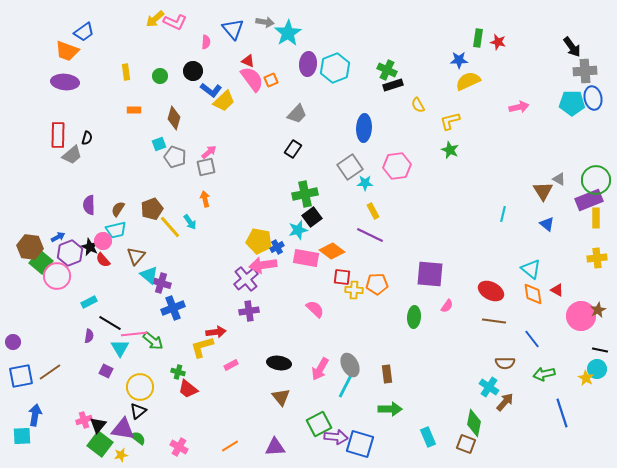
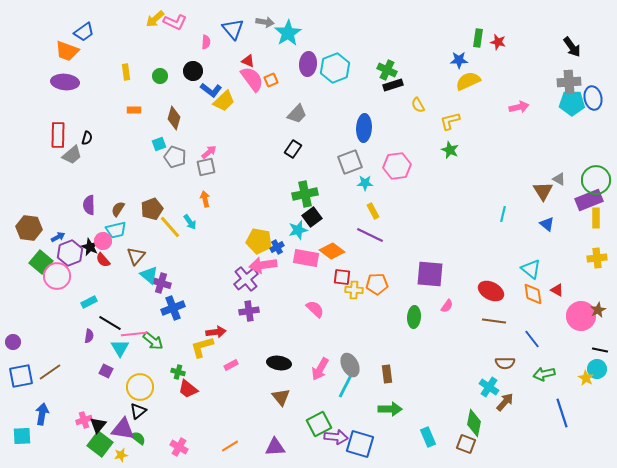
gray cross at (585, 71): moved 16 px left, 11 px down
gray square at (350, 167): moved 5 px up; rotated 15 degrees clockwise
brown hexagon at (30, 247): moved 1 px left, 19 px up
blue arrow at (35, 415): moved 7 px right, 1 px up
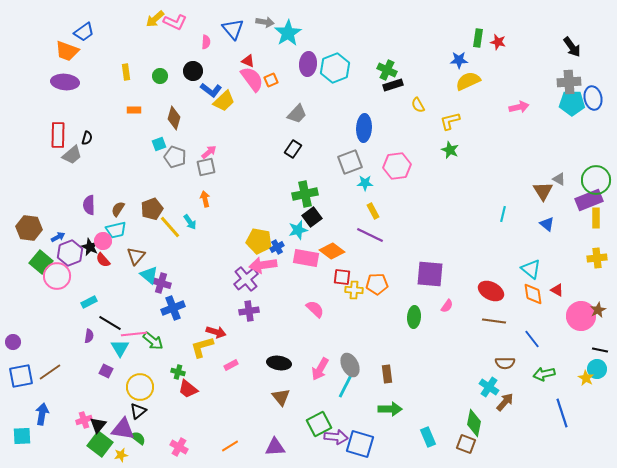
red arrow at (216, 332): rotated 24 degrees clockwise
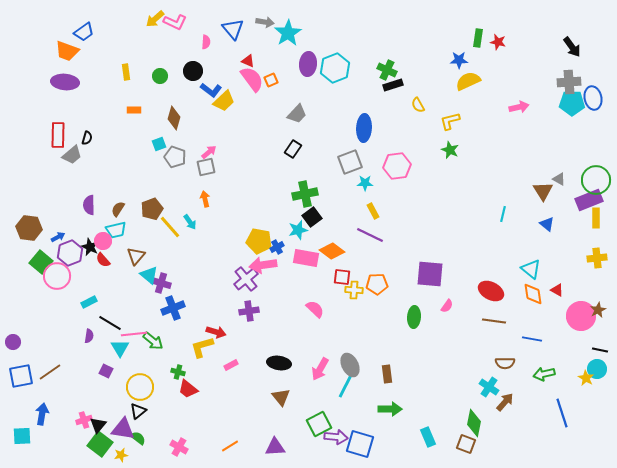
blue line at (532, 339): rotated 42 degrees counterclockwise
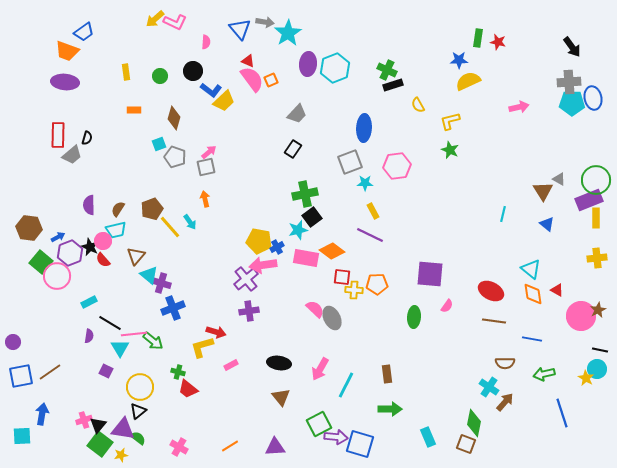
blue triangle at (233, 29): moved 7 px right
gray ellipse at (350, 365): moved 18 px left, 47 px up
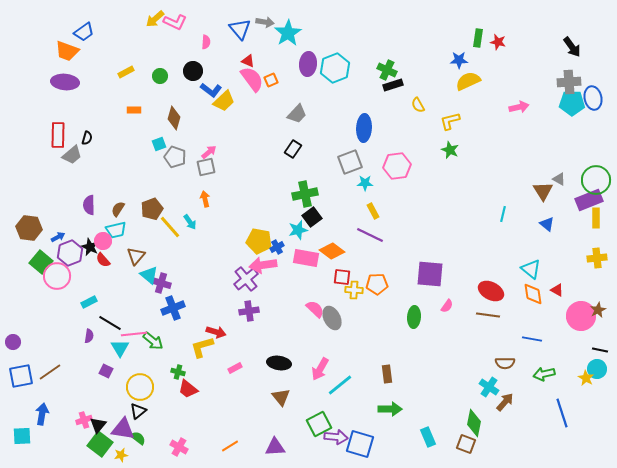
yellow rectangle at (126, 72): rotated 70 degrees clockwise
brown line at (494, 321): moved 6 px left, 6 px up
pink rectangle at (231, 365): moved 4 px right, 3 px down
cyan line at (346, 385): moved 6 px left; rotated 24 degrees clockwise
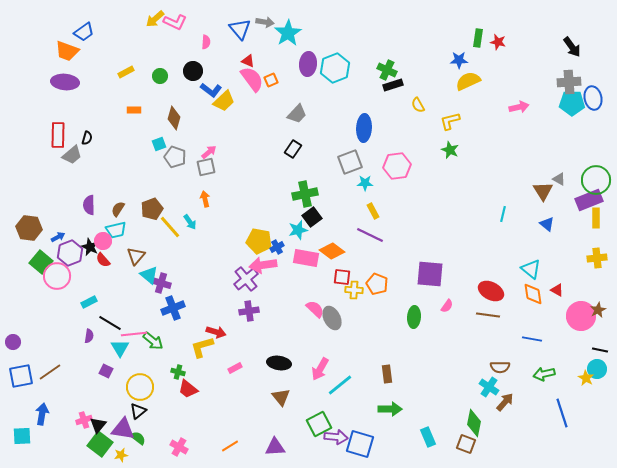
orange pentagon at (377, 284): rotated 25 degrees clockwise
brown semicircle at (505, 363): moved 5 px left, 4 px down
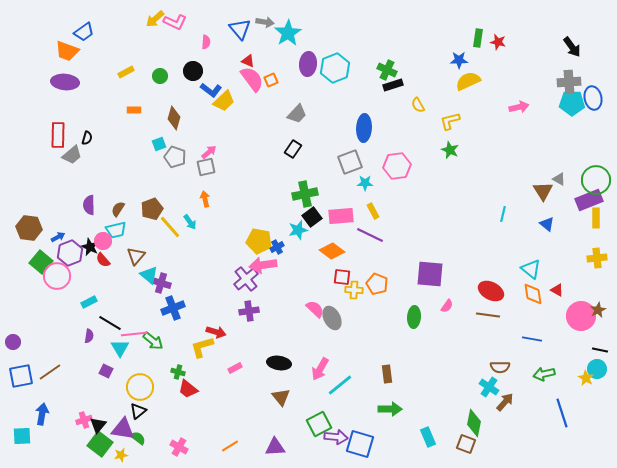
pink rectangle at (306, 258): moved 35 px right, 42 px up; rotated 15 degrees counterclockwise
